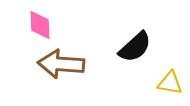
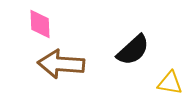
pink diamond: moved 1 px up
black semicircle: moved 2 px left, 3 px down
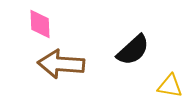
yellow triangle: moved 3 px down
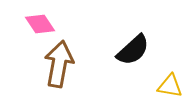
pink diamond: rotated 32 degrees counterclockwise
brown arrow: moved 2 px left; rotated 96 degrees clockwise
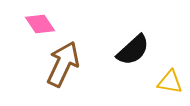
brown arrow: moved 4 px right; rotated 15 degrees clockwise
yellow triangle: moved 4 px up
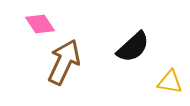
black semicircle: moved 3 px up
brown arrow: moved 1 px right, 2 px up
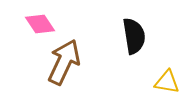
black semicircle: moved 1 px right, 11 px up; rotated 57 degrees counterclockwise
yellow triangle: moved 3 px left
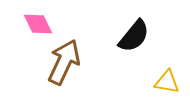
pink diamond: moved 2 px left; rotated 8 degrees clockwise
black semicircle: rotated 48 degrees clockwise
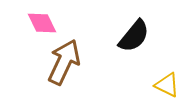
pink diamond: moved 4 px right, 1 px up
yellow triangle: moved 3 px down; rotated 16 degrees clockwise
